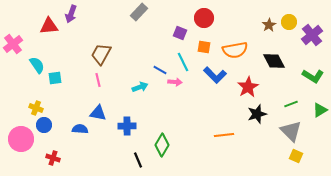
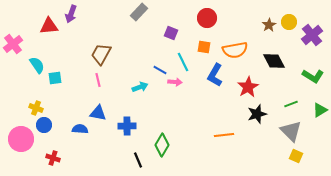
red circle: moved 3 px right
purple square: moved 9 px left
blue L-shape: rotated 75 degrees clockwise
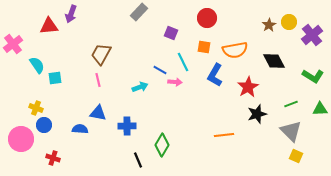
green triangle: moved 1 px up; rotated 28 degrees clockwise
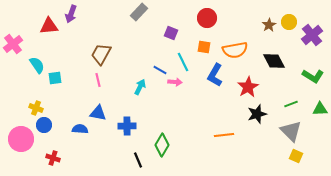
cyan arrow: rotated 42 degrees counterclockwise
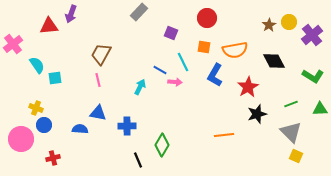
gray triangle: moved 1 px down
red cross: rotated 32 degrees counterclockwise
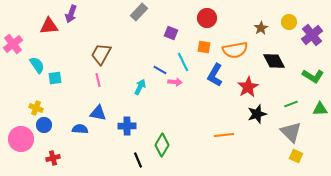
brown star: moved 8 px left, 3 px down
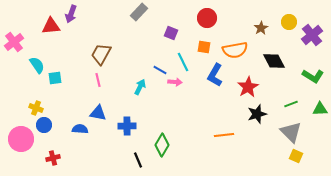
red triangle: moved 2 px right
pink cross: moved 1 px right, 2 px up
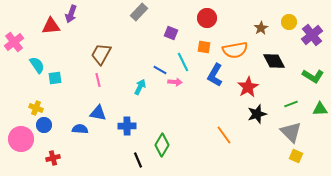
orange line: rotated 60 degrees clockwise
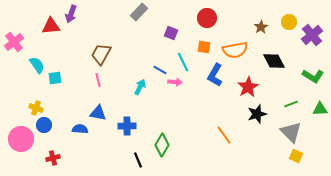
brown star: moved 1 px up
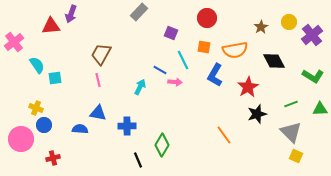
cyan line: moved 2 px up
